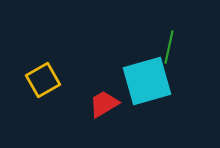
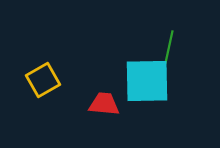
cyan square: rotated 15 degrees clockwise
red trapezoid: rotated 36 degrees clockwise
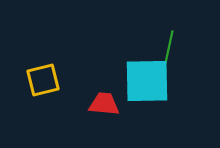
yellow square: rotated 16 degrees clockwise
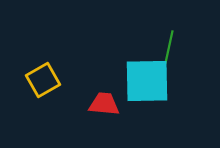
yellow square: rotated 16 degrees counterclockwise
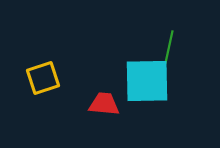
yellow square: moved 2 px up; rotated 12 degrees clockwise
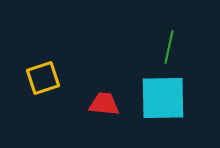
cyan square: moved 16 px right, 17 px down
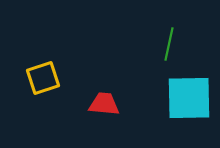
green line: moved 3 px up
cyan square: moved 26 px right
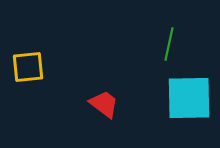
yellow square: moved 15 px left, 11 px up; rotated 12 degrees clockwise
red trapezoid: rotated 32 degrees clockwise
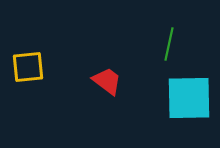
red trapezoid: moved 3 px right, 23 px up
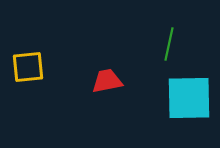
red trapezoid: rotated 48 degrees counterclockwise
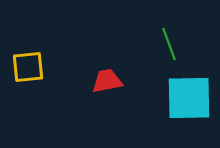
green line: rotated 32 degrees counterclockwise
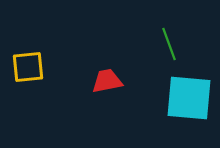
cyan square: rotated 6 degrees clockwise
